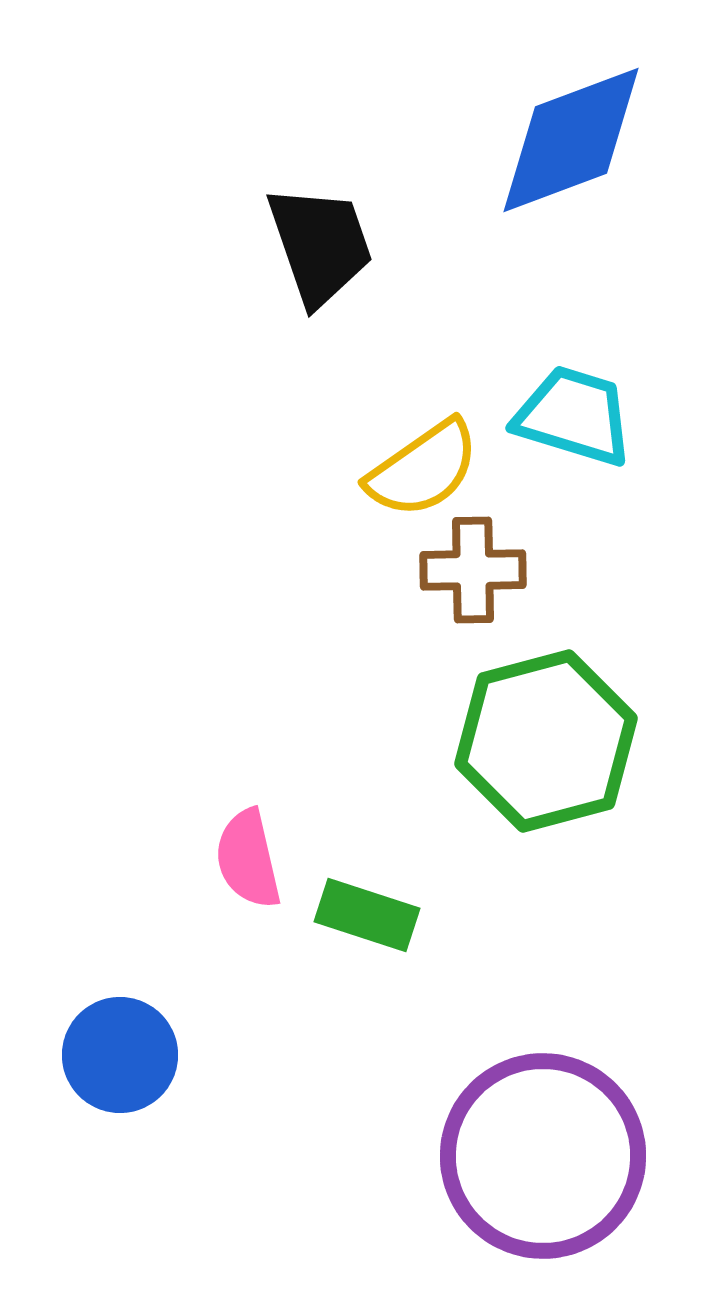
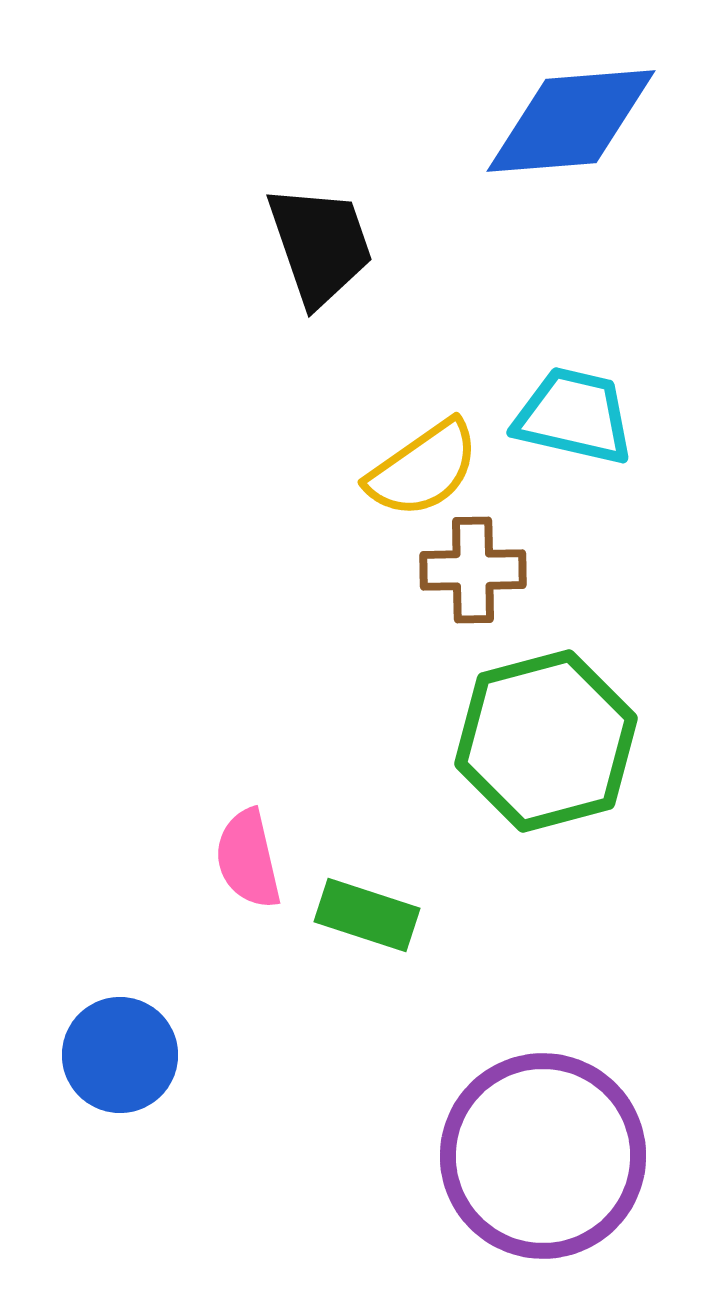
blue diamond: moved 19 px up; rotated 16 degrees clockwise
cyan trapezoid: rotated 4 degrees counterclockwise
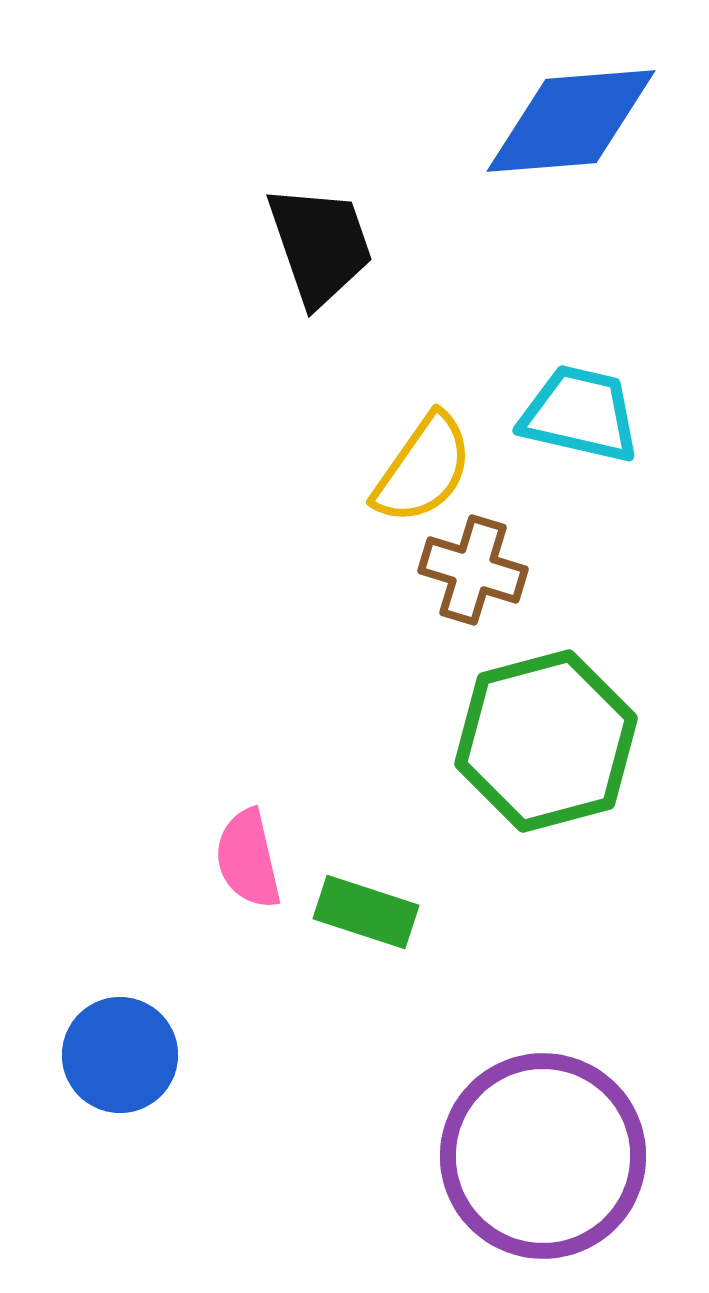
cyan trapezoid: moved 6 px right, 2 px up
yellow semicircle: rotated 20 degrees counterclockwise
brown cross: rotated 18 degrees clockwise
green rectangle: moved 1 px left, 3 px up
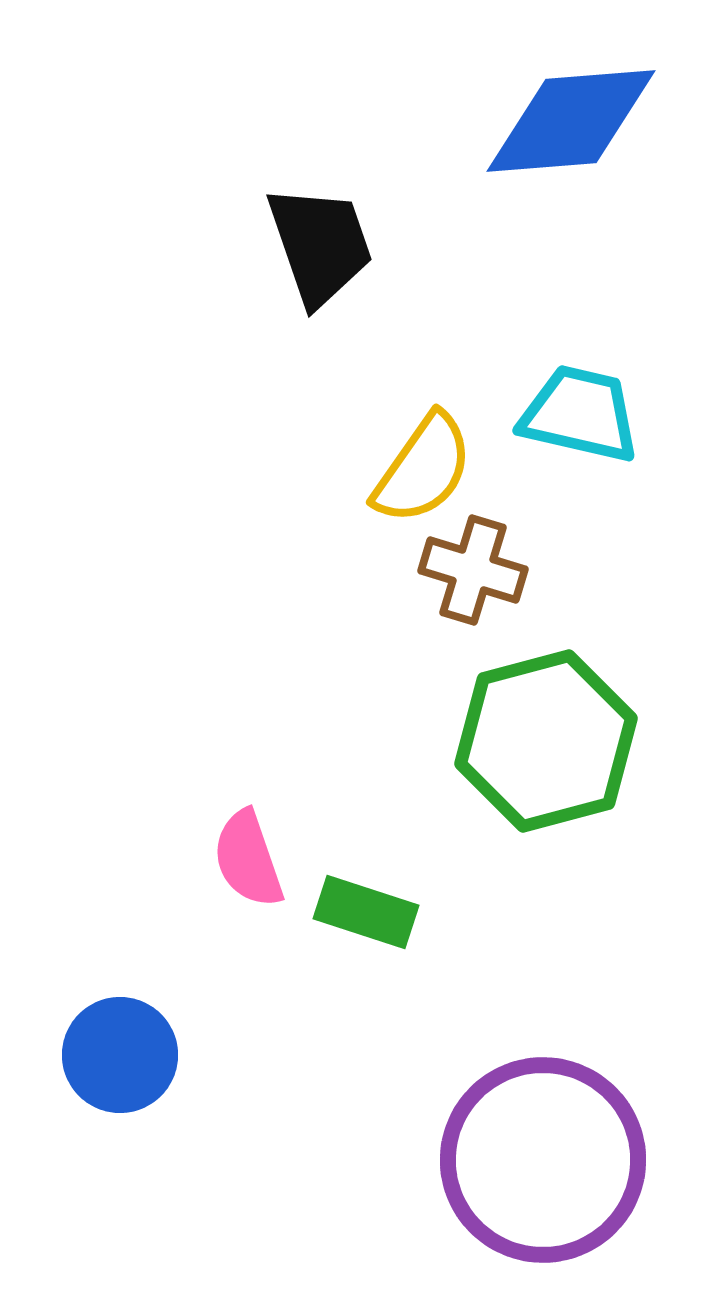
pink semicircle: rotated 6 degrees counterclockwise
purple circle: moved 4 px down
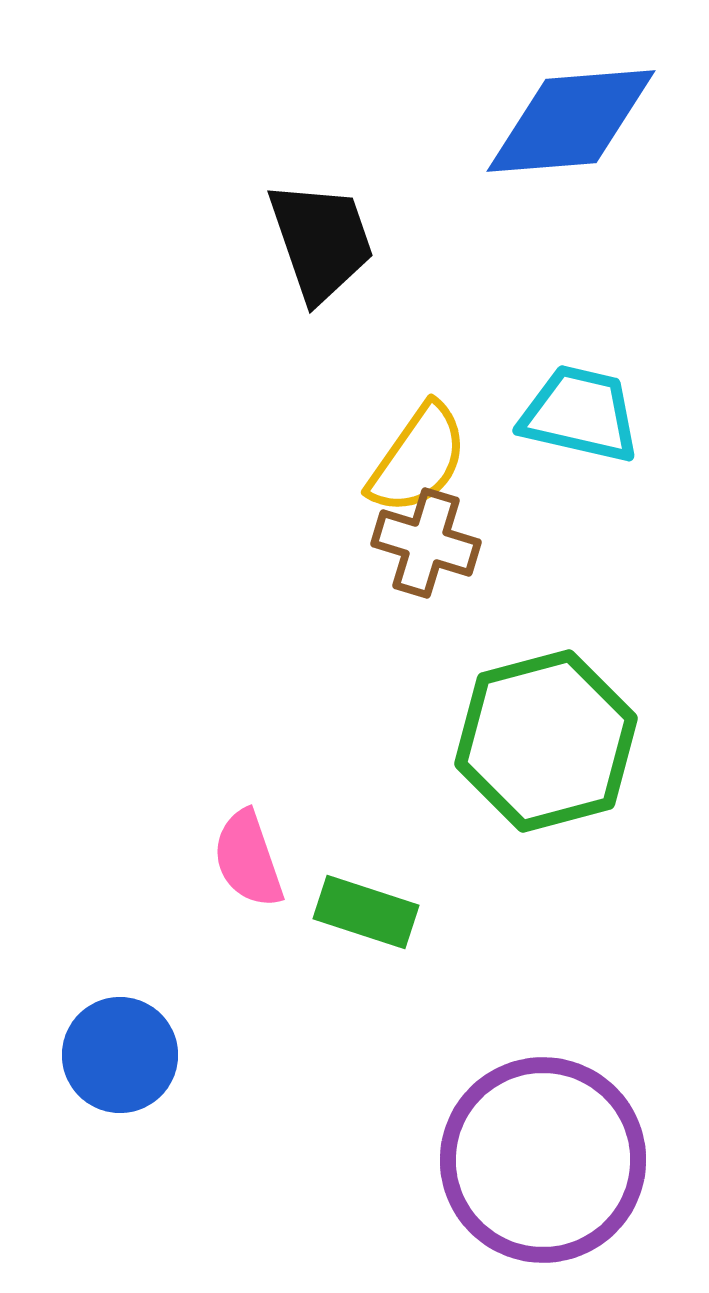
black trapezoid: moved 1 px right, 4 px up
yellow semicircle: moved 5 px left, 10 px up
brown cross: moved 47 px left, 27 px up
